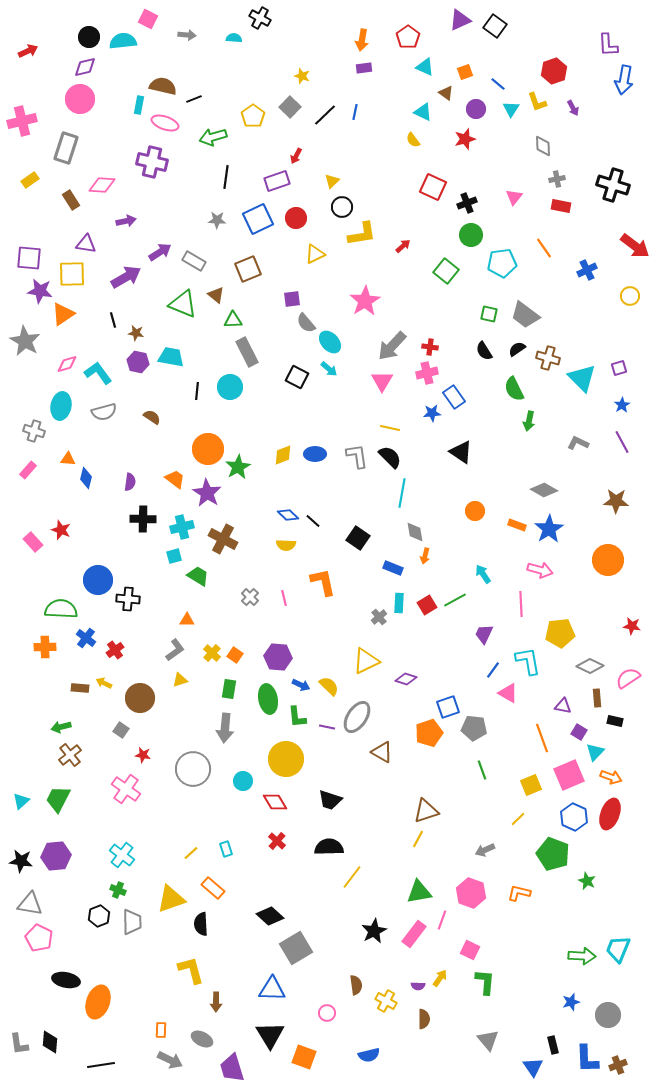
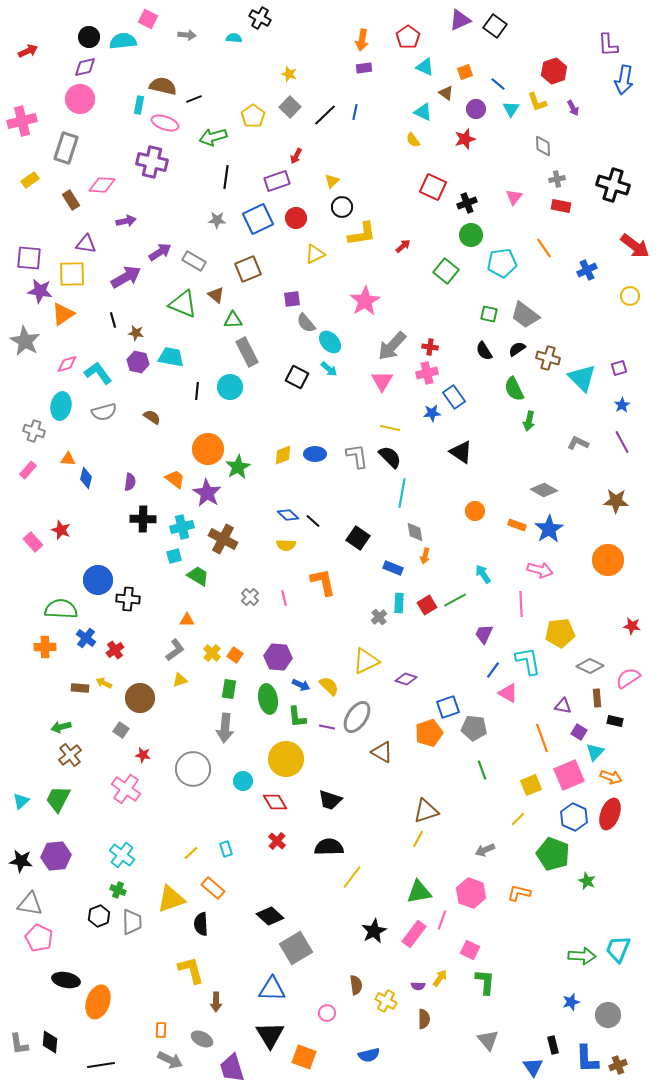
yellow star at (302, 76): moved 13 px left, 2 px up
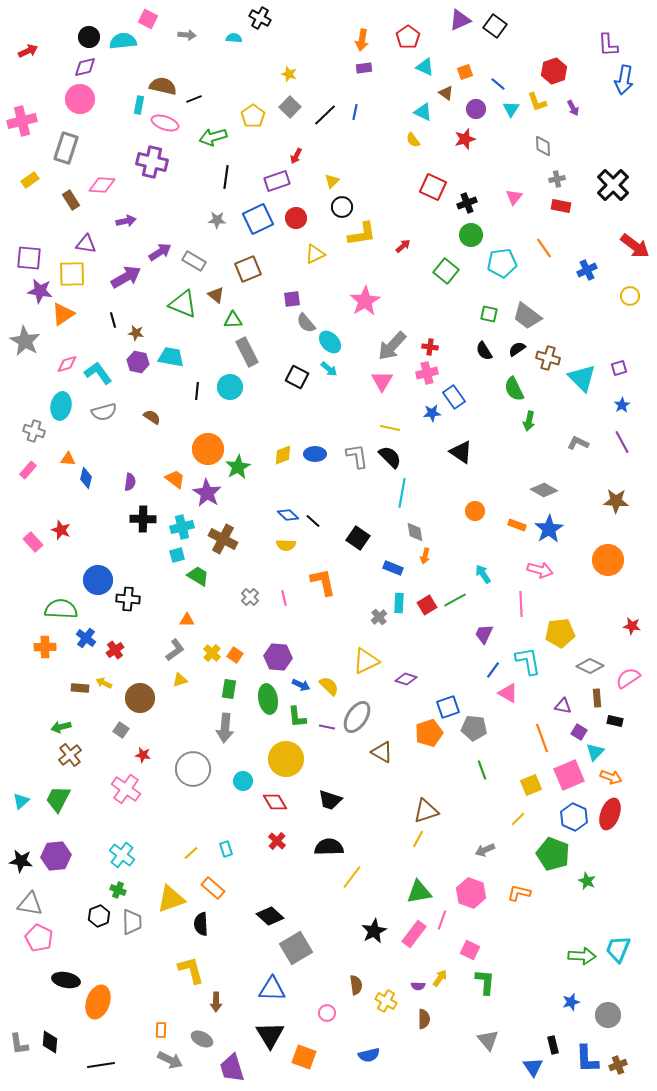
black cross at (613, 185): rotated 28 degrees clockwise
gray trapezoid at (525, 315): moved 2 px right, 1 px down
cyan square at (174, 556): moved 3 px right, 1 px up
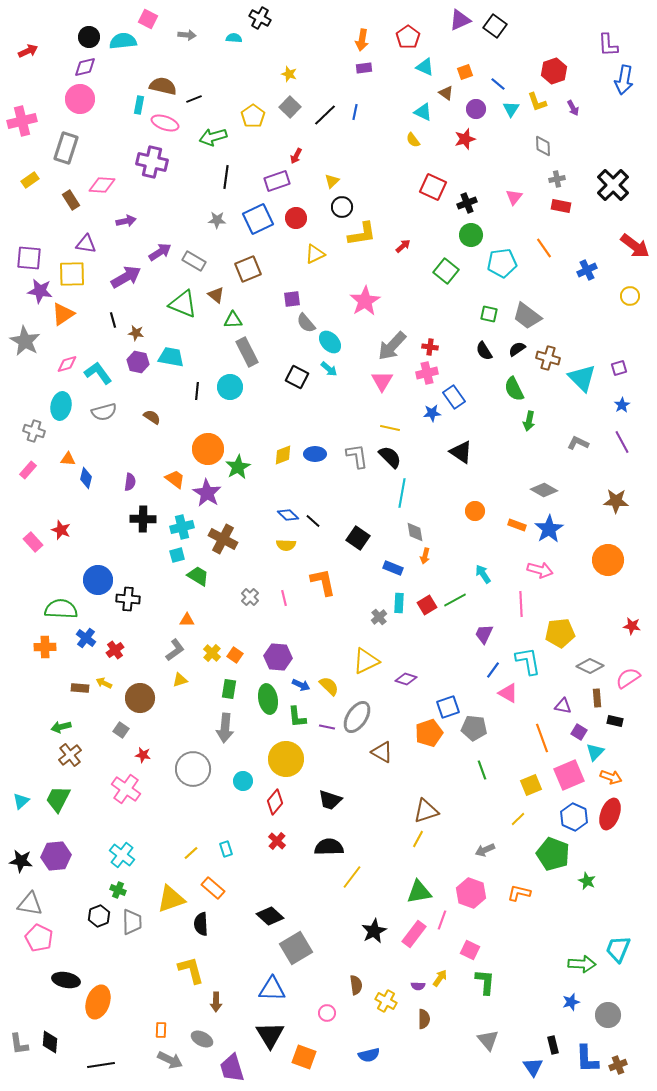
red diamond at (275, 802): rotated 70 degrees clockwise
green arrow at (582, 956): moved 8 px down
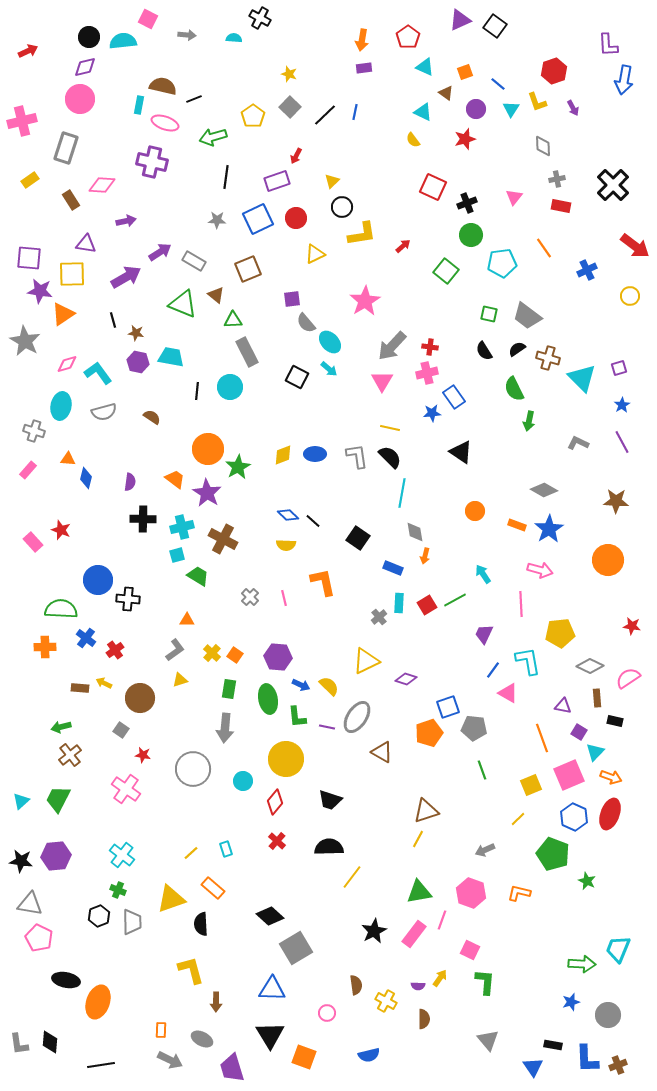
black rectangle at (553, 1045): rotated 66 degrees counterclockwise
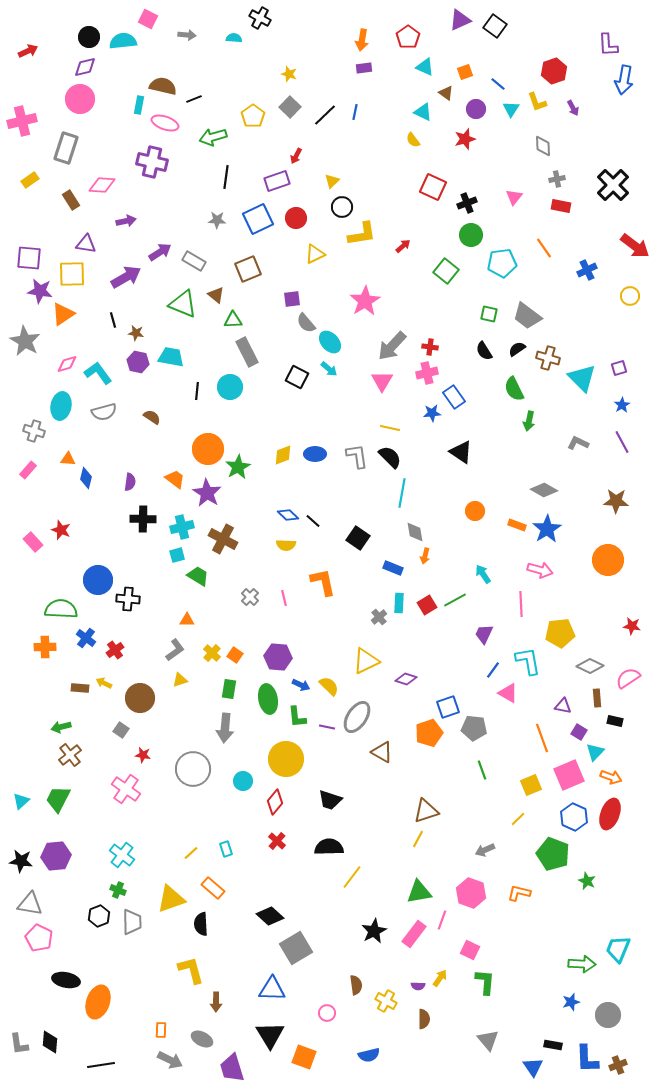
blue star at (549, 529): moved 2 px left
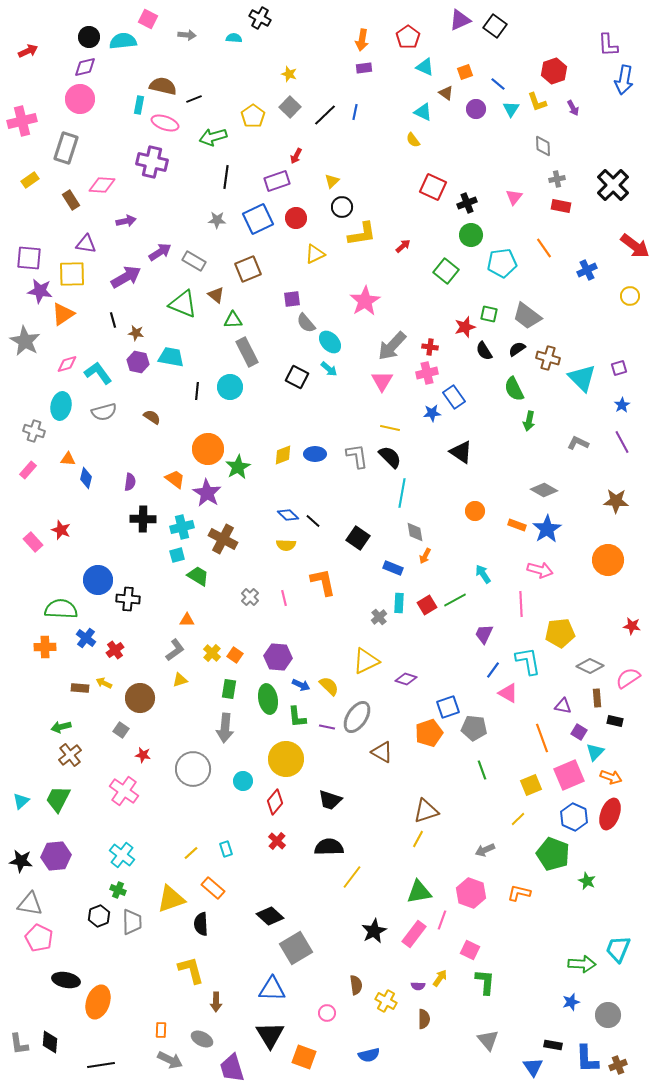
red star at (465, 139): moved 188 px down
orange arrow at (425, 556): rotated 14 degrees clockwise
pink cross at (126, 789): moved 2 px left, 2 px down
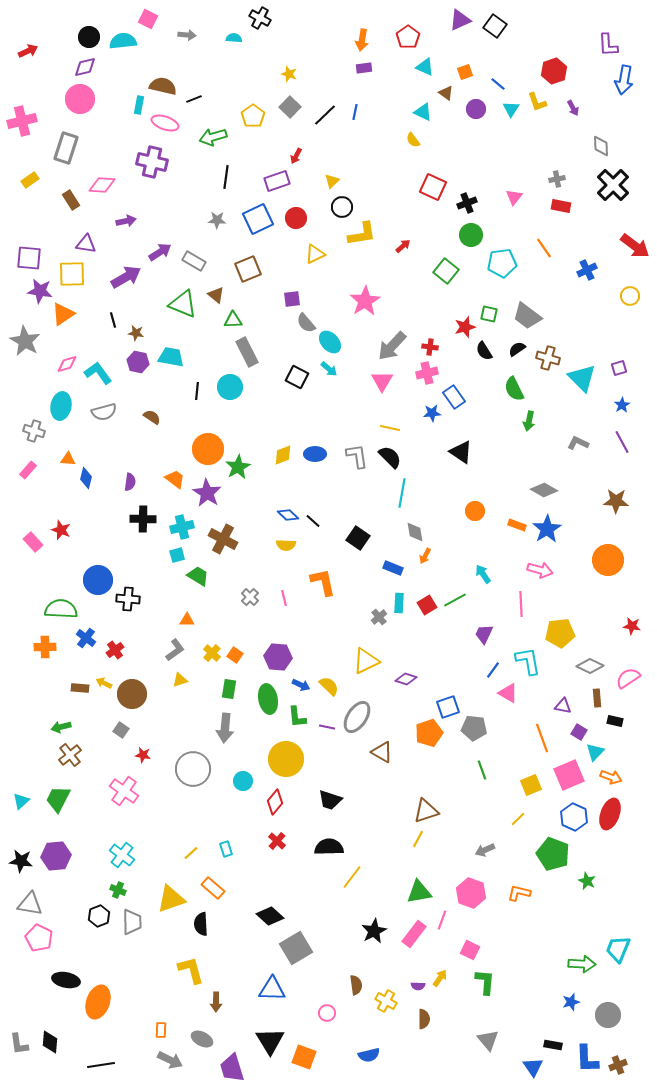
gray diamond at (543, 146): moved 58 px right
brown circle at (140, 698): moved 8 px left, 4 px up
black triangle at (270, 1035): moved 6 px down
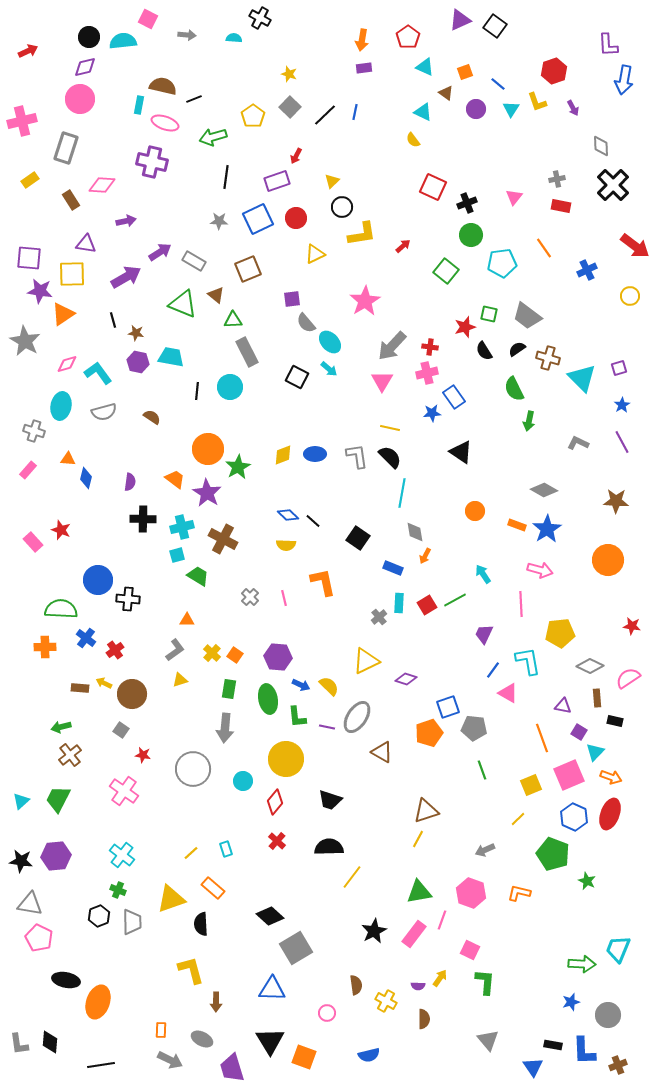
gray star at (217, 220): moved 2 px right, 1 px down
blue L-shape at (587, 1059): moved 3 px left, 8 px up
